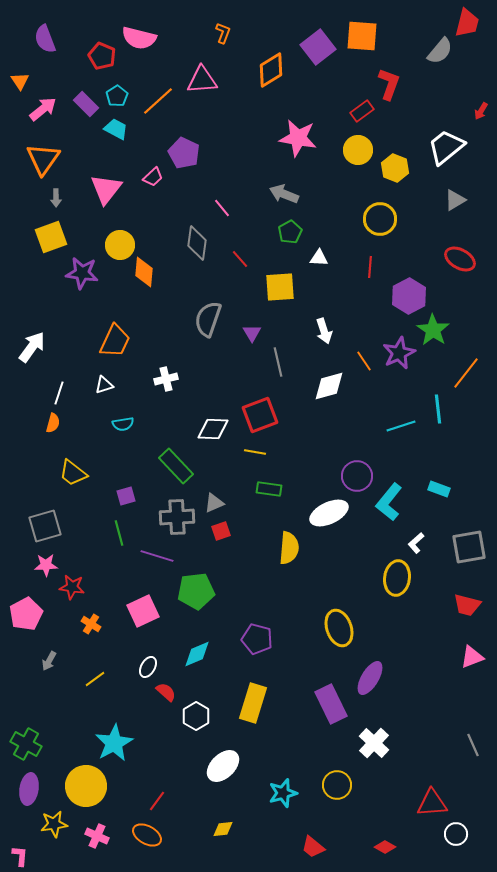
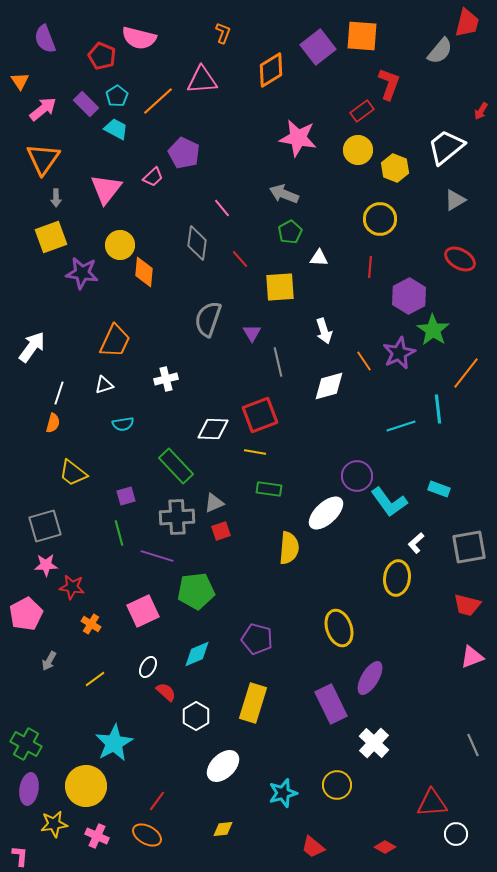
cyan L-shape at (389, 502): rotated 75 degrees counterclockwise
white ellipse at (329, 513): moved 3 px left; rotated 18 degrees counterclockwise
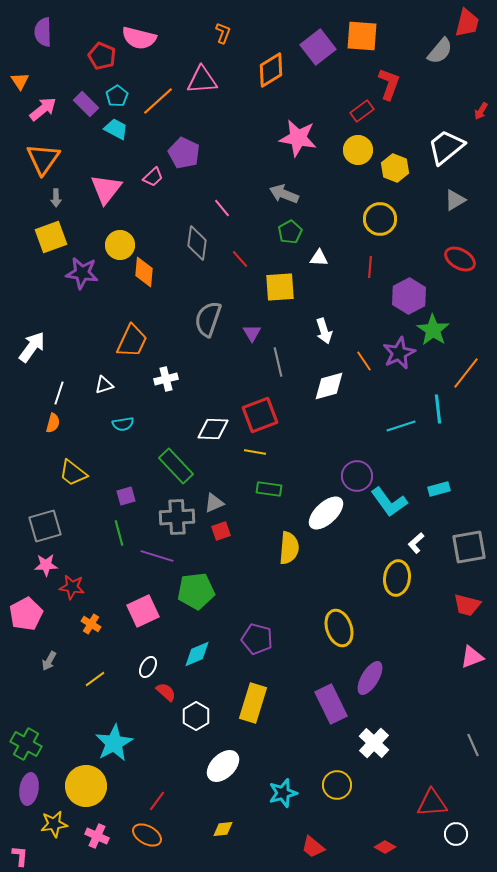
purple semicircle at (45, 39): moved 2 px left, 7 px up; rotated 20 degrees clockwise
orange trapezoid at (115, 341): moved 17 px right
cyan rectangle at (439, 489): rotated 35 degrees counterclockwise
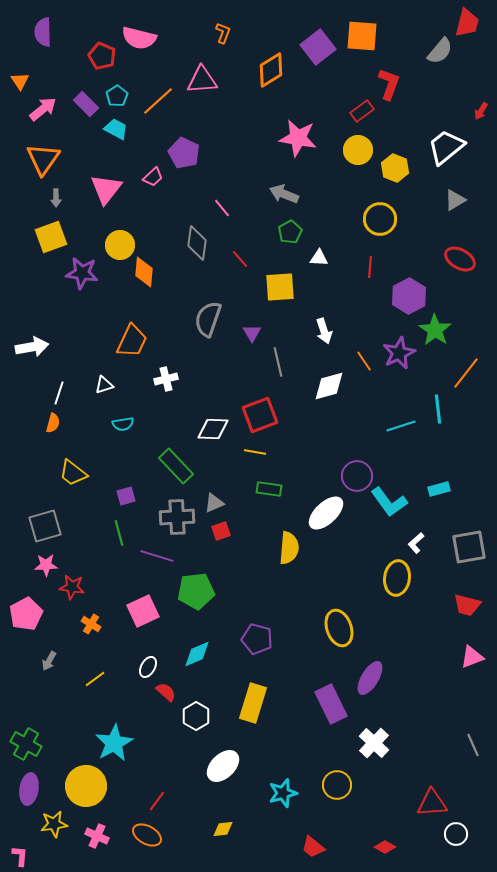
green star at (433, 330): moved 2 px right
white arrow at (32, 347): rotated 44 degrees clockwise
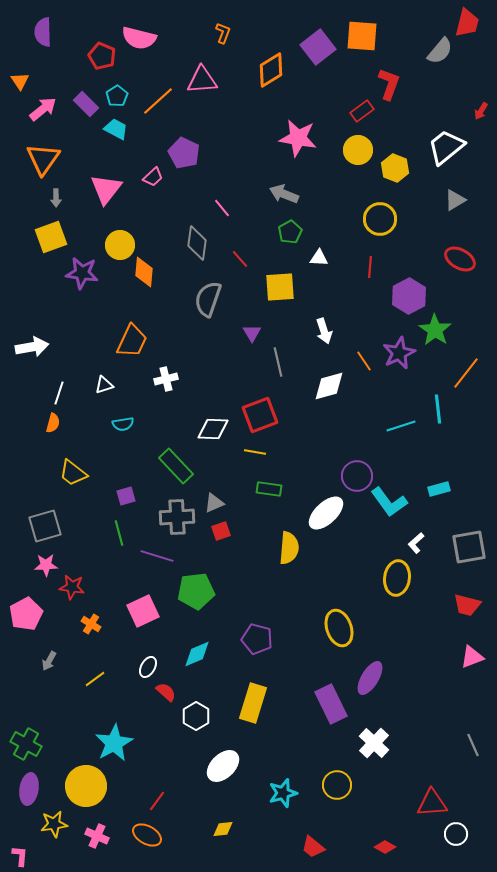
gray semicircle at (208, 319): moved 20 px up
